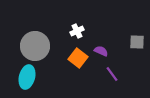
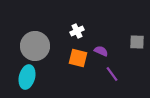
orange square: rotated 24 degrees counterclockwise
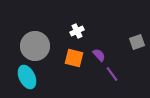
gray square: rotated 21 degrees counterclockwise
purple semicircle: moved 2 px left, 4 px down; rotated 24 degrees clockwise
orange square: moved 4 px left
cyan ellipse: rotated 40 degrees counterclockwise
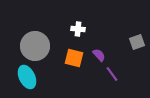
white cross: moved 1 px right, 2 px up; rotated 32 degrees clockwise
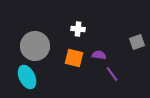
purple semicircle: rotated 40 degrees counterclockwise
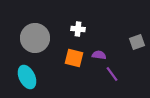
gray circle: moved 8 px up
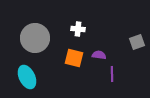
purple line: rotated 35 degrees clockwise
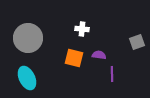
white cross: moved 4 px right
gray circle: moved 7 px left
cyan ellipse: moved 1 px down
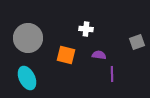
white cross: moved 4 px right
orange square: moved 8 px left, 3 px up
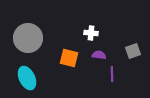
white cross: moved 5 px right, 4 px down
gray square: moved 4 px left, 9 px down
orange square: moved 3 px right, 3 px down
